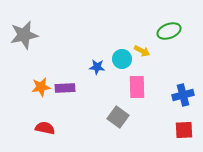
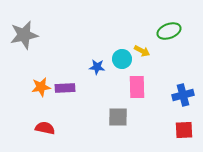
gray square: rotated 35 degrees counterclockwise
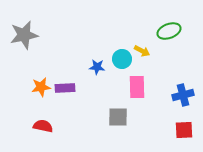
red semicircle: moved 2 px left, 2 px up
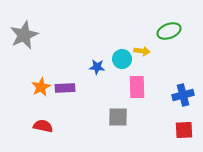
gray star: rotated 12 degrees counterclockwise
yellow arrow: rotated 21 degrees counterclockwise
orange star: rotated 18 degrees counterclockwise
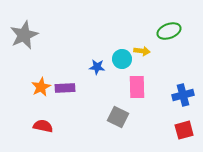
gray square: rotated 25 degrees clockwise
red square: rotated 12 degrees counterclockwise
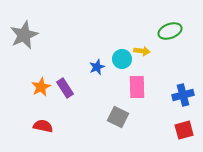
green ellipse: moved 1 px right
blue star: rotated 28 degrees counterclockwise
purple rectangle: rotated 60 degrees clockwise
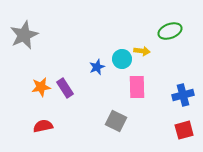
orange star: rotated 18 degrees clockwise
gray square: moved 2 px left, 4 px down
red semicircle: rotated 24 degrees counterclockwise
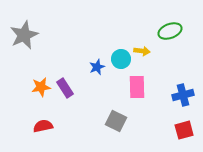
cyan circle: moved 1 px left
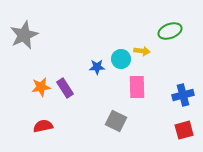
blue star: rotated 21 degrees clockwise
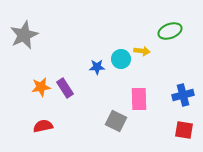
pink rectangle: moved 2 px right, 12 px down
red square: rotated 24 degrees clockwise
